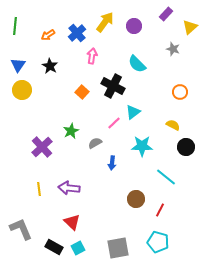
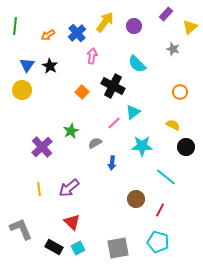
blue triangle: moved 9 px right
purple arrow: rotated 45 degrees counterclockwise
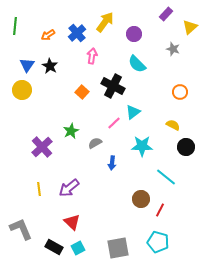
purple circle: moved 8 px down
brown circle: moved 5 px right
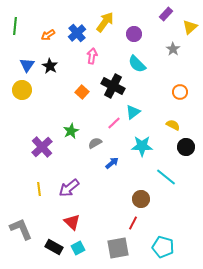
gray star: rotated 16 degrees clockwise
blue arrow: rotated 136 degrees counterclockwise
red line: moved 27 px left, 13 px down
cyan pentagon: moved 5 px right, 5 px down
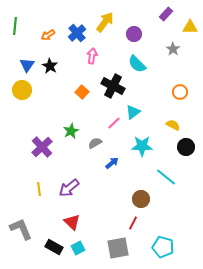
yellow triangle: rotated 42 degrees clockwise
